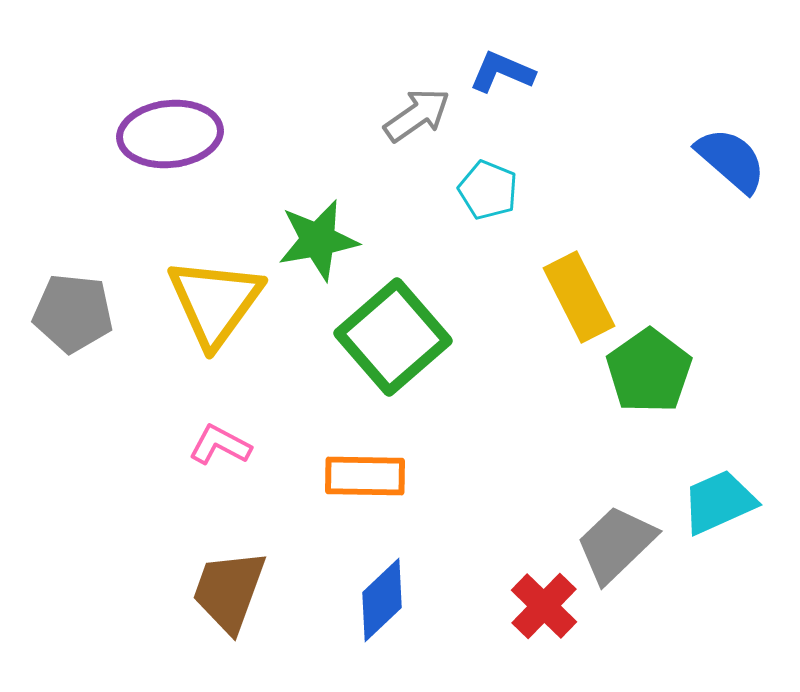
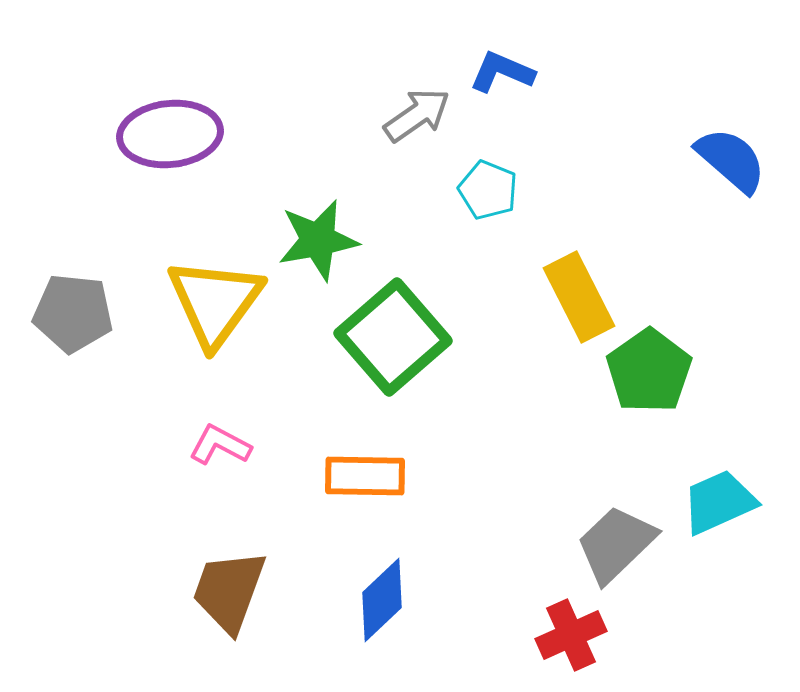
red cross: moved 27 px right, 29 px down; rotated 22 degrees clockwise
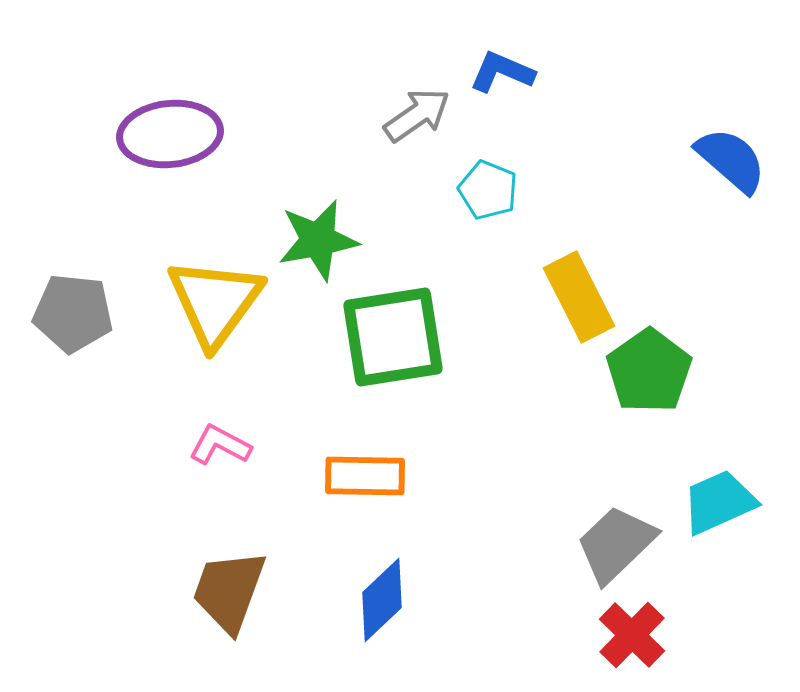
green square: rotated 32 degrees clockwise
red cross: moved 61 px right; rotated 22 degrees counterclockwise
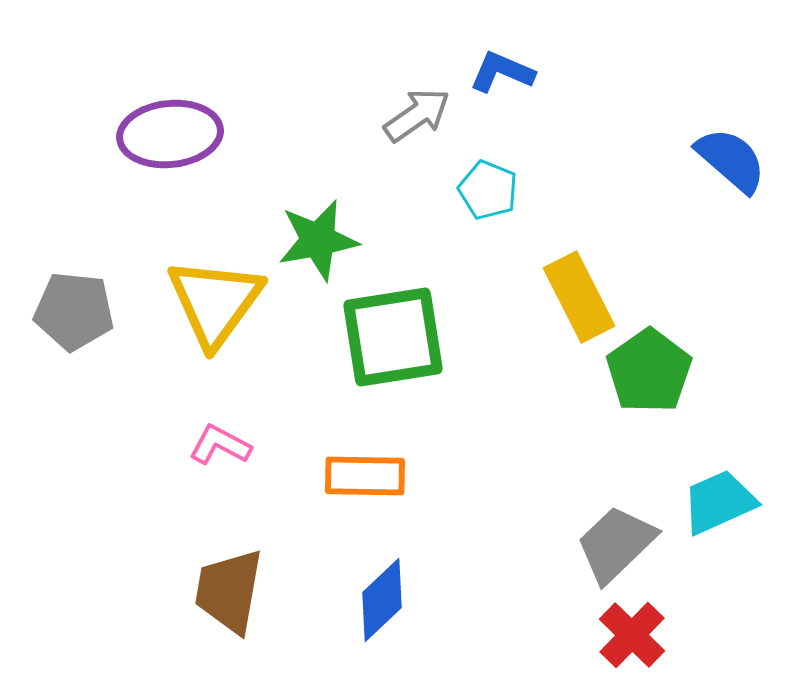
gray pentagon: moved 1 px right, 2 px up
brown trapezoid: rotated 10 degrees counterclockwise
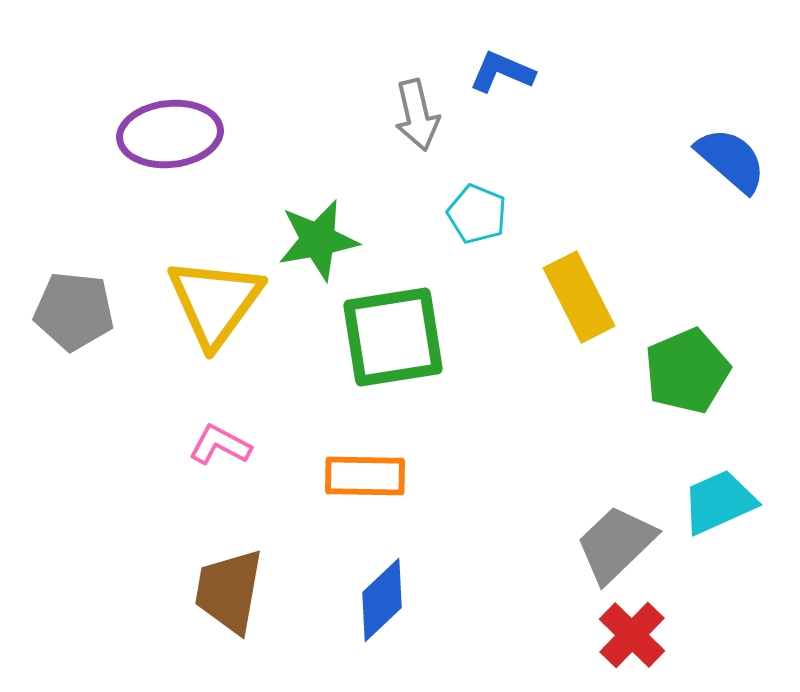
gray arrow: rotated 112 degrees clockwise
cyan pentagon: moved 11 px left, 24 px down
green pentagon: moved 38 px right; rotated 12 degrees clockwise
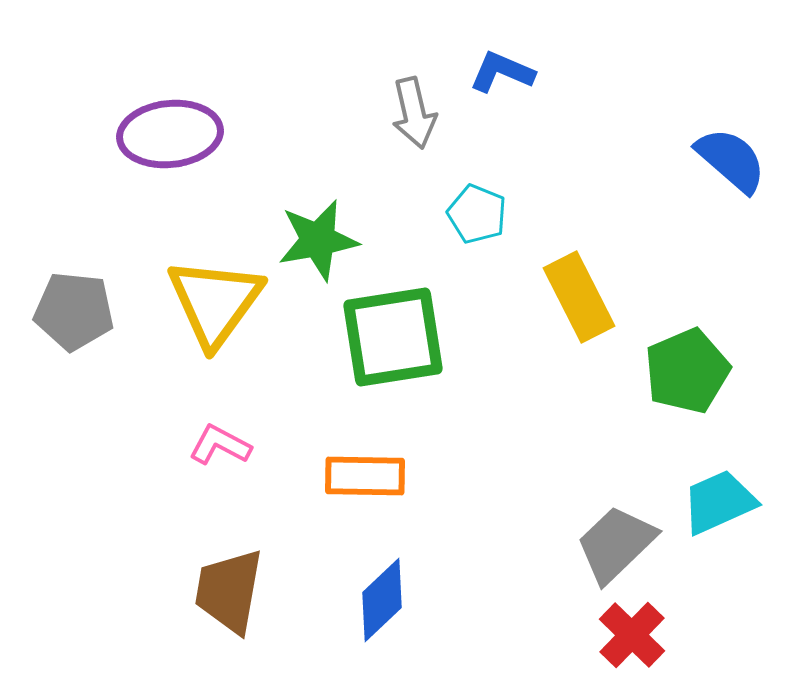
gray arrow: moved 3 px left, 2 px up
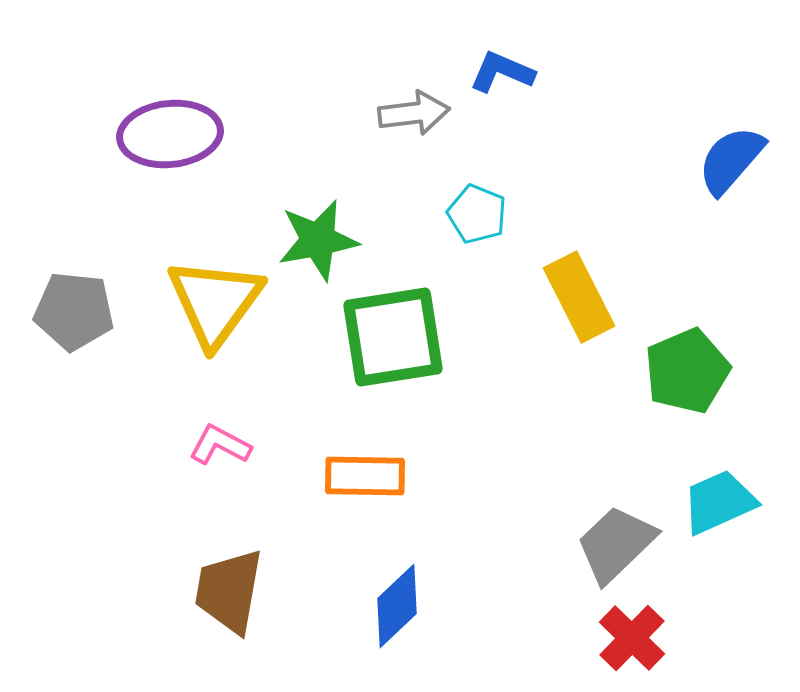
gray arrow: rotated 84 degrees counterclockwise
blue semicircle: rotated 90 degrees counterclockwise
blue diamond: moved 15 px right, 6 px down
red cross: moved 3 px down
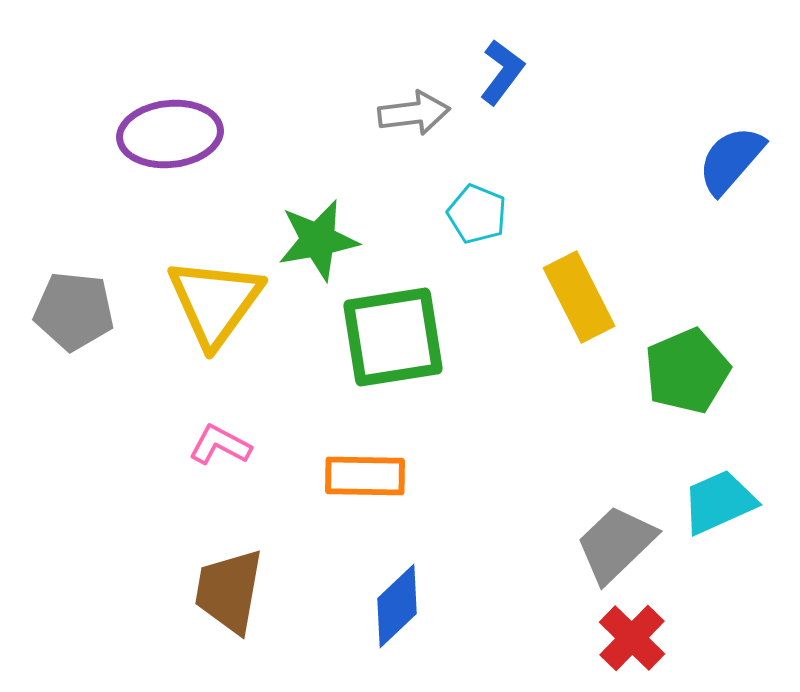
blue L-shape: rotated 104 degrees clockwise
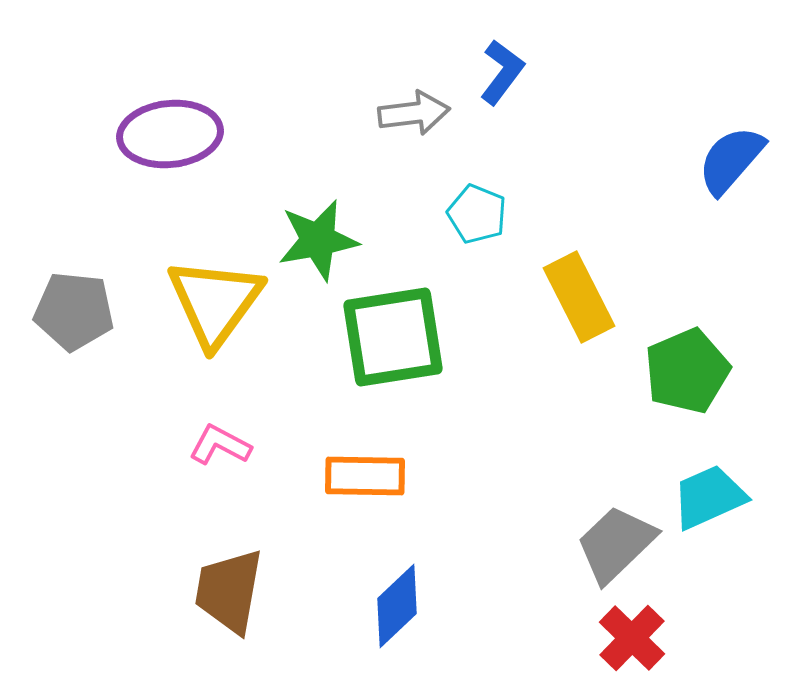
cyan trapezoid: moved 10 px left, 5 px up
